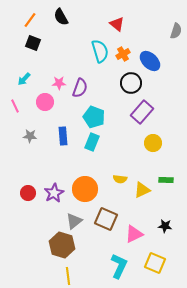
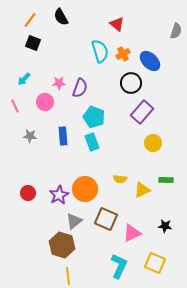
cyan rectangle: rotated 42 degrees counterclockwise
purple star: moved 5 px right, 2 px down
pink triangle: moved 2 px left, 1 px up
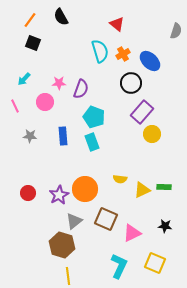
purple semicircle: moved 1 px right, 1 px down
yellow circle: moved 1 px left, 9 px up
green rectangle: moved 2 px left, 7 px down
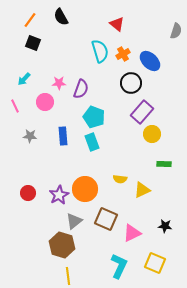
green rectangle: moved 23 px up
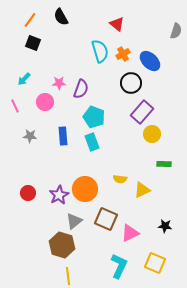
pink triangle: moved 2 px left
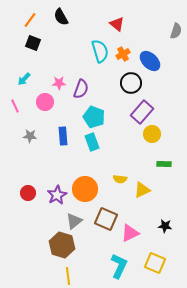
purple star: moved 2 px left
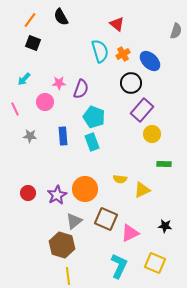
pink line: moved 3 px down
purple rectangle: moved 2 px up
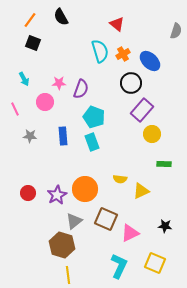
cyan arrow: rotated 72 degrees counterclockwise
yellow triangle: moved 1 px left, 1 px down
yellow line: moved 1 px up
